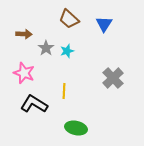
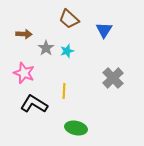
blue triangle: moved 6 px down
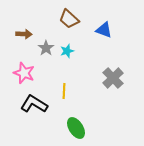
blue triangle: rotated 42 degrees counterclockwise
green ellipse: rotated 45 degrees clockwise
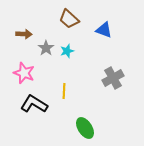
gray cross: rotated 15 degrees clockwise
green ellipse: moved 9 px right
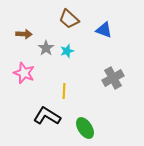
black L-shape: moved 13 px right, 12 px down
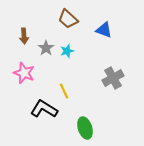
brown trapezoid: moved 1 px left
brown arrow: moved 2 px down; rotated 84 degrees clockwise
yellow line: rotated 28 degrees counterclockwise
black L-shape: moved 3 px left, 7 px up
green ellipse: rotated 15 degrees clockwise
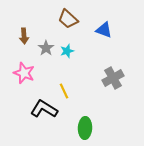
green ellipse: rotated 20 degrees clockwise
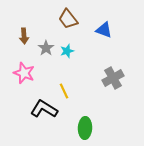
brown trapezoid: rotated 10 degrees clockwise
